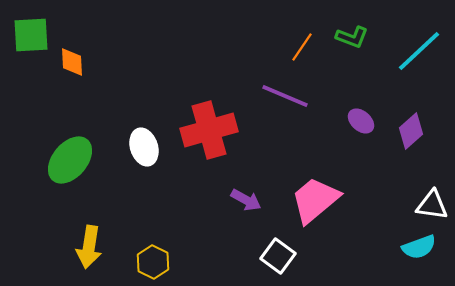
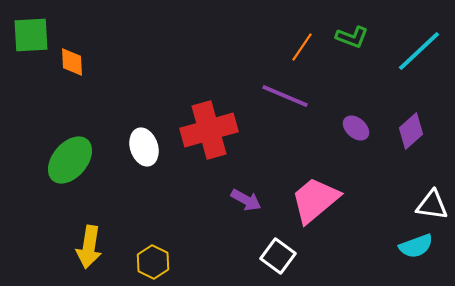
purple ellipse: moved 5 px left, 7 px down
cyan semicircle: moved 3 px left, 1 px up
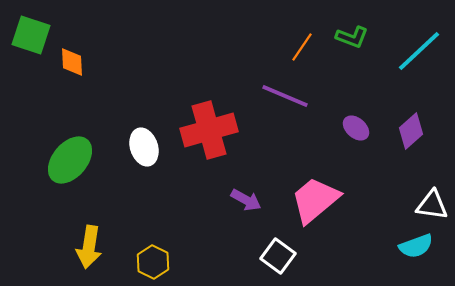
green square: rotated 21 degrees clockwise
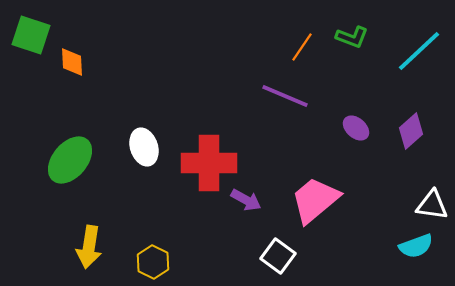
red cross: moved 33 px down; rotated 16 degrees clockwise
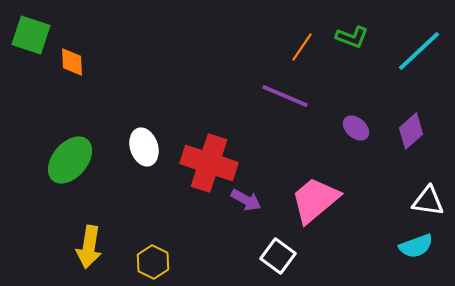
red cross: rotated 18 degrees clockwise
white triangle: moved 4 px left, 4 px up
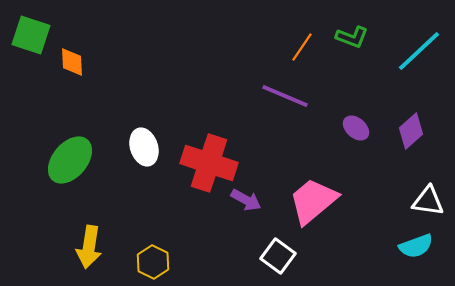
pink trapezoid: moved 2 px left, 1 px down
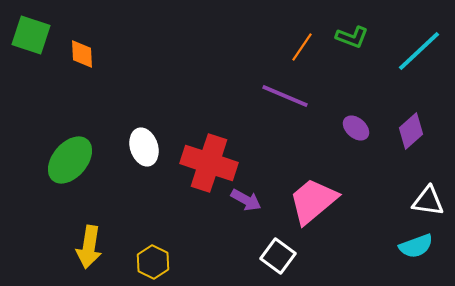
orange diamond: moved 10 px right, 8 px up
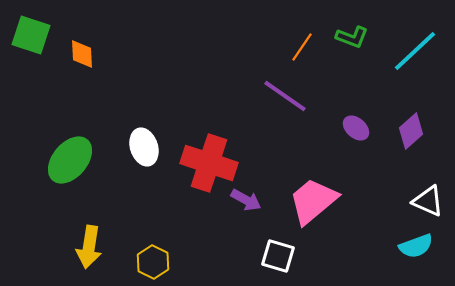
cyan line: moved 4 px left
purple line: rotated 12 degrees clockwise
white triangle: rotated 16 degrees clockwise
white square: rotated 20 degrees counterclockwise
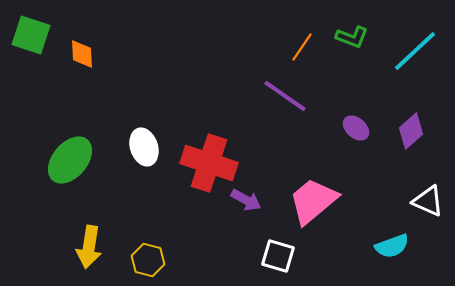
cyan semicircle: moved 24 px left
yellow hexagon: moved 5 px left, 2 px up; rotated 12 degrees counterclockwise
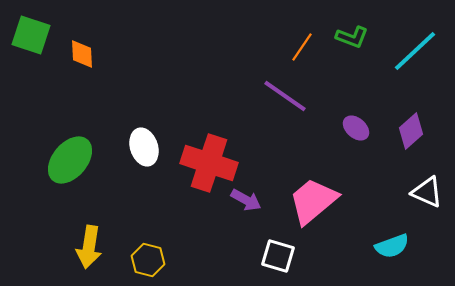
white triangle: moved 1 px left, 9 px up
